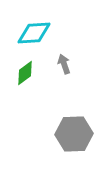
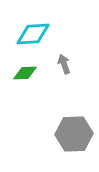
cyan diamond: moved 1 px left, 1 px down
green diamond: rotated 35 degrees clockwise
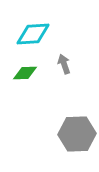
gray hexagon: moved 3 px right
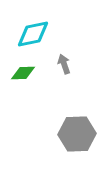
cyan diamond: rotated 8 degrees counterclockwise
green diamond: moved 2 px left
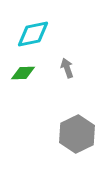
gray arrow: moved 3 px right, 4 px down
gray hexagon: rotated 24 degrees counterclockwise
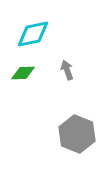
gray arrow: moved 2 px down
gray hexagon: rotated 12 degrees counterclockwise
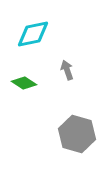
green diamond: moved 1 px right, 10 px down; rotated 35 degrees clockwise
gray hexagon: rotated 6 degrees counterclockwise
